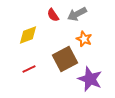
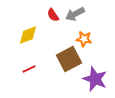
gray arrow: moved 2 px left
orange star: rotated 14 degrees counterclockwise
brown square: moved 4 px right
purple star: moved 5 px right
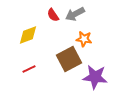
purple star: moved 2 px up; rotated 15 degrees counterclockwise
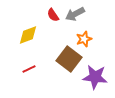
orange star: rotated 28 degrees counterclockwise
brown square: rotated 25 degrees counterclockwise
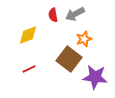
red semicircle: rotated 24 degrees clockwise
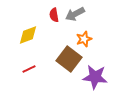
red semicircle: moved 1 px right
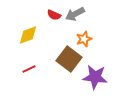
red semicircle: rotated 56 degrees counterclockwise
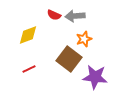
gray arrow: moved 2 px down; rotated 24 degrees clockwise
